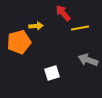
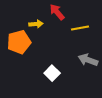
red arrow: moved 6 px left, 1 px up
yellow arrow: moved 2 px up
white square: rotated 28 degrees counterclockwise
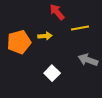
yellow arrow: moved 9 px right, 12 px down
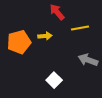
white square: moved 2 px right, 7 px down
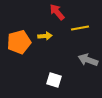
white square: rotated 28 degrees counterclockwise
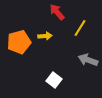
yellow line: rotated 48 degrees counterclockwise
white square: rotated 21 degrees clockwise
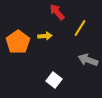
orange pentagon: moved 1 px left; rotated 20 degrees counterclockwise
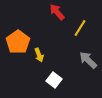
yellow arrow: moved 6 px left, 19 px down; rotated 72 degrees clockwise
gray arrow: rotated 24 degrees clockwise
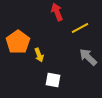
red arrow: rotated 18 degrees clockwise
yellow line: rotated 30 degrees clockwise
gray arrow: moved 3 px up
white square: moved 1 px left; rotated 28 degrees counterclockwise
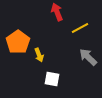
white square: moved 1 px left, 1 px up
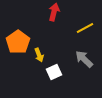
red arrow: moved 3 px left; rotated 36 degrees clockwise
yellow line: moved 5 px right
gray arrow: moved 4 px left, 2 px down
white square: moved 2 px right, 7 px up; rotated 35 degrees counterclockwise
